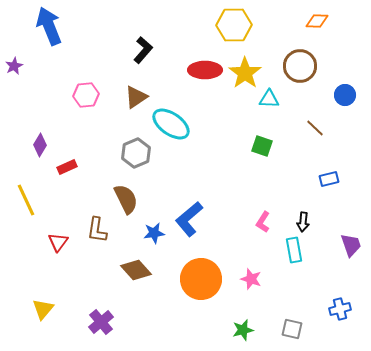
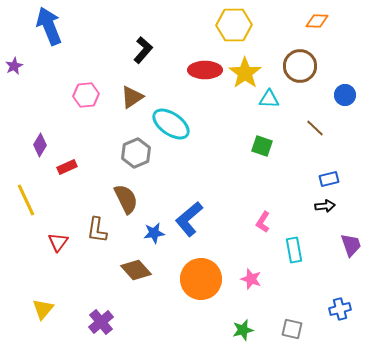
brown triangle: moved 4 px left
black arrow: moved 22 px right, 16 px up; rotated 102 degrees counterclockwise
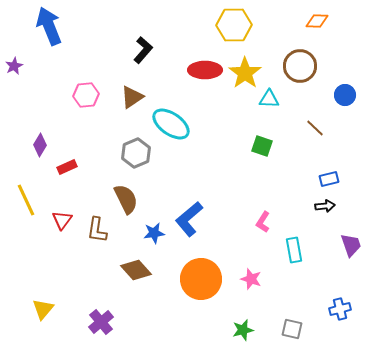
red triangle: moved 4 px right, 22 px up
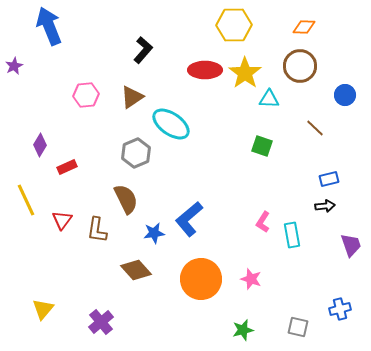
orange diamond: moved 13 px left, 6 px down
cyan rectangle: moved 2 px left, 15 px up
gray square: moved 6 px right, 2 px up
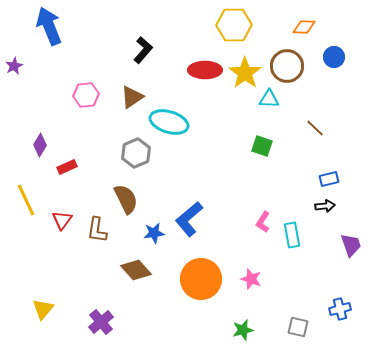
brown circle: moved 13 px left
blue circle: moved 11 px left, 38 px up
cyan ellipse: moved 2 px left, 2 px up; rotated 18 degrees counterclockwise
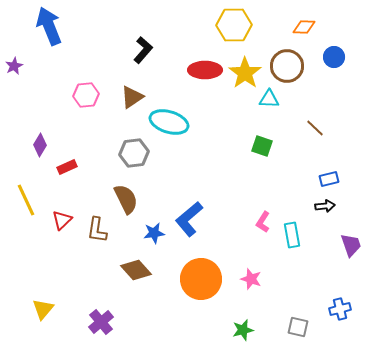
gray hexagon: moved 2 px left; rotated 16 degrees clockwise
red triangle: rotated 10 degrees clockwise
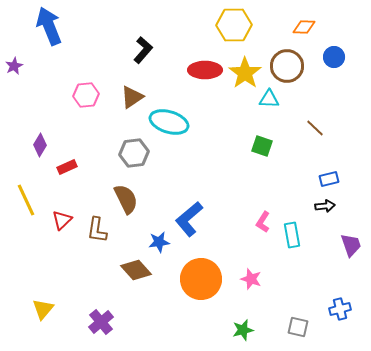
blue star: moved 5 px right, 9 px down
